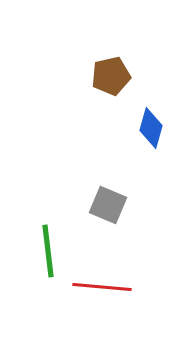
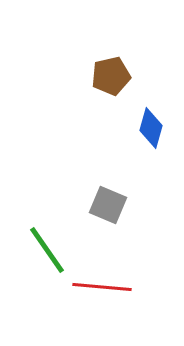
green line: moved 1 px left, 1 px up; rotated 28 degrees counterclockwise
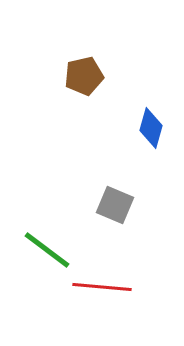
brown pentagon: moved 27 px left
gray square: moved 7 px right
green line: rotated 18 degrees counterclockwise
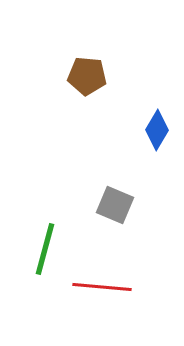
brown pentagon: moved 3 px right; rotated 18 degrees clockwise
blue diamond: moved 6 px right, 2 px down; rotated 15 degrees clockwise
green line: moved 2 px left, 1 px up; rotated 68 degrees clockwise
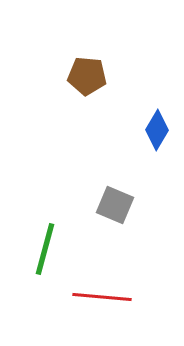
red line: moved 10 px down
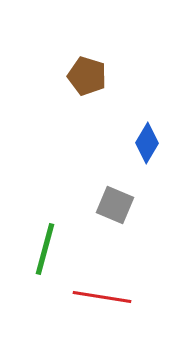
brown pentagon: rotated 12 degrees clockwise
blue diamond: moved 10 px left, 13 px down
red line: rotated 4 degrees clockwise
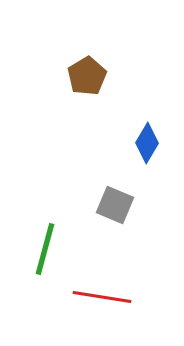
brown pentagon: rotated 24 degrees clockwise
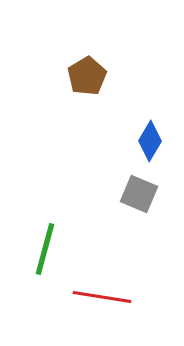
blue diamond: moved 3 px right, 2 px up
gray square: moved 24 px right, 11 px up
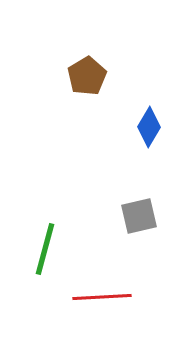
blue diamond: moved 1 px left, 14 px up
gray square: moved 22 px down; rotated 36 degrees counterclockwise
red line: rotated 12 degrees counterclockwise
